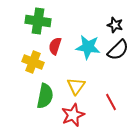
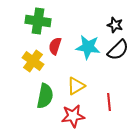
yellow cross: moved 1 px up; rotated 15 degrees clockwise
yellow triangle: rotated 24 degrees clockwise
red line: moved 2 px left; rotated 24 degrees clockwise
red star: moved 1 px down; rotated 15 degrees clockwise
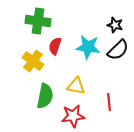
yellow triangle: rotated 42 degrees clockwise
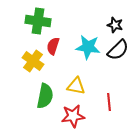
red semicircle: moved 2 px left
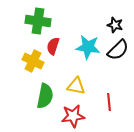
yellow cross: rotated 10 degrees counterclockwise
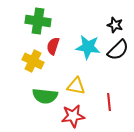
green semicircle: rotated 85 degrees clockwise
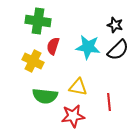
yellow triangle: moved 2 px right, 1 px down
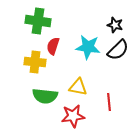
yellow cross: moved 2 px right, 1 px down; rotated 20 degrees counterclockwise
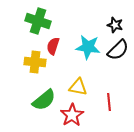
green cross: rotated 10 degrees clockwise
green semicircle: moved 1 px left, 4 px down; rotated 45 degrees counterclockwise
red star: moved 1 px left, 1 px up; rotated 25 degrees counterclockwise
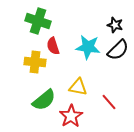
red semicircle: rotated 36 degrees counterclockwise
red line: rotated 36 degrees counterclockwise
red star: moved 1 px left, 1 px down
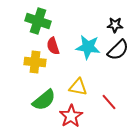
black star: rotated 14 degrees counterclockwise
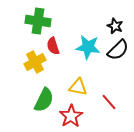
green cross: rotated 10 degrees counterclockwise
black star: moved 1 px down; rotated 21 degrees clockwise
yellow cross: rotated 35 degrees counterclockwise
green semicircle: rotated 25 degrees counterclockwise
